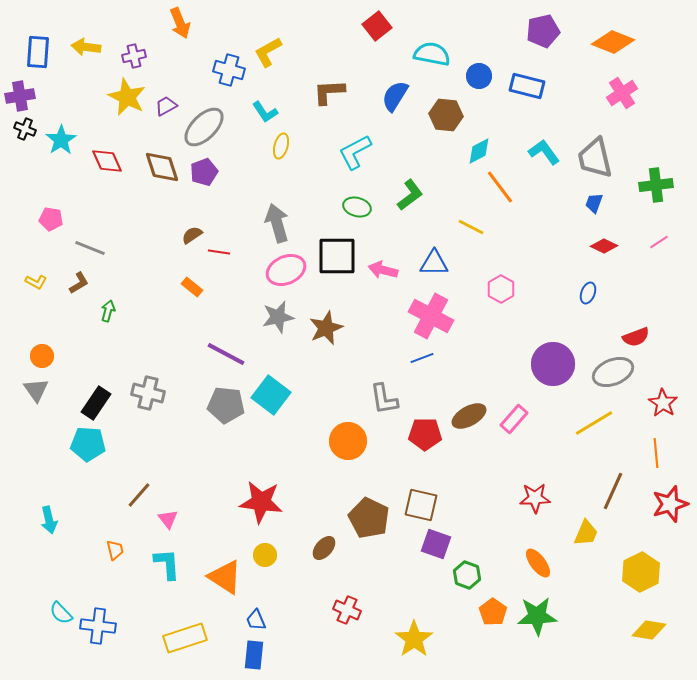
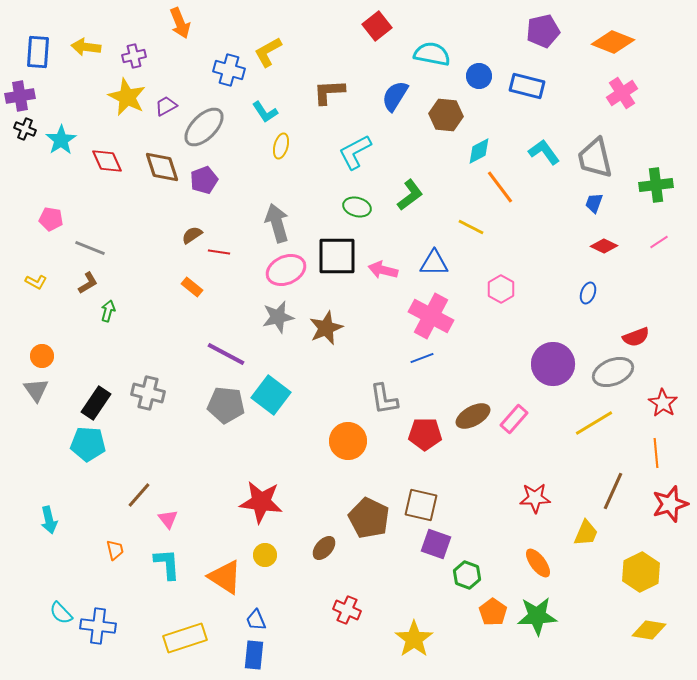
purple pentagon at (204, 172): moved 8 px down
brown L-shape at (79, 283): moved 9 px right
brown ellipse at (469, 416): moved 4 px right
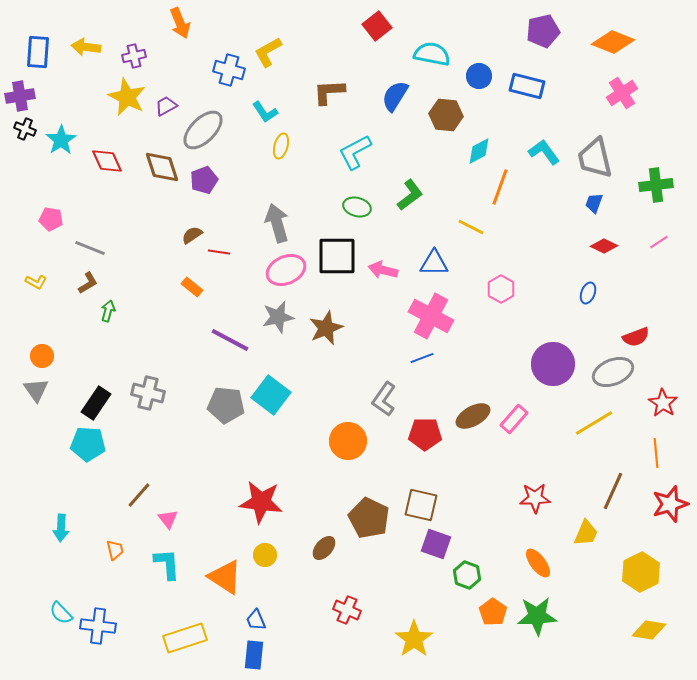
gray ellipse at (204, 127): moved 1 px left, 3 px down
orange line at (500, 187): rotated 57 degrees clockwise
purple line at (226, 354): moved 4 px right, 14 px up
gray L-shape at (384, 399): rotated 44 degrees clockwise
cyan arrow at (49, 520): moved 12 px right, 8 px down; rotated 16 degrees clockwise
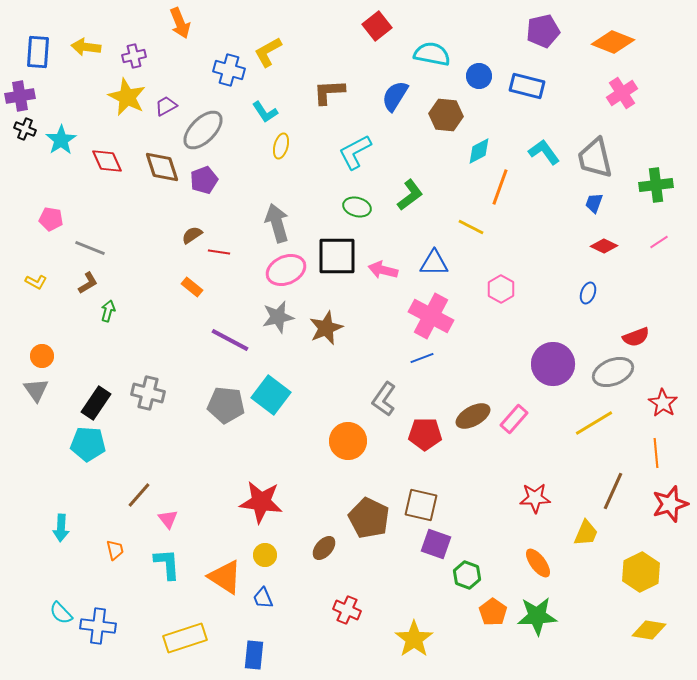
blue trapezoid at (256, 620): moved 7 px right, 22 px up
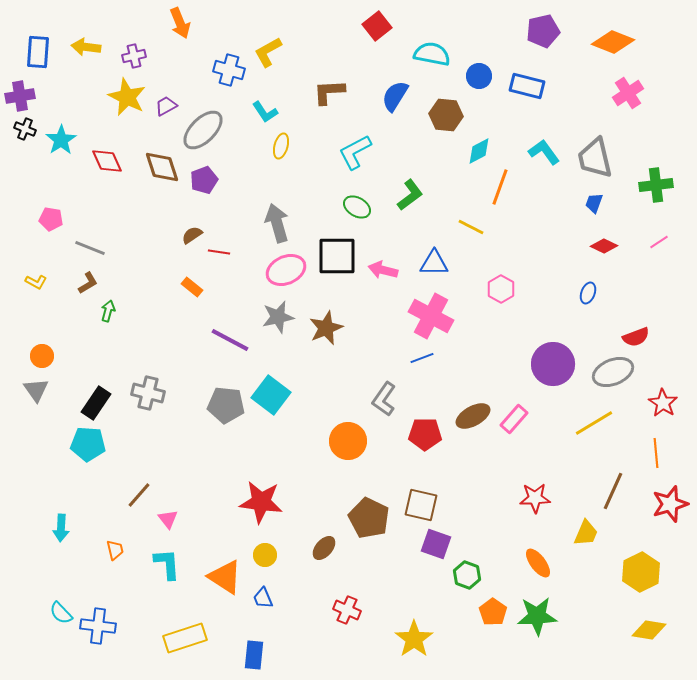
pink cross at (622, 93): moved 6 px right
green ellipse at (357, 207): rotated 16 degrees clockwise
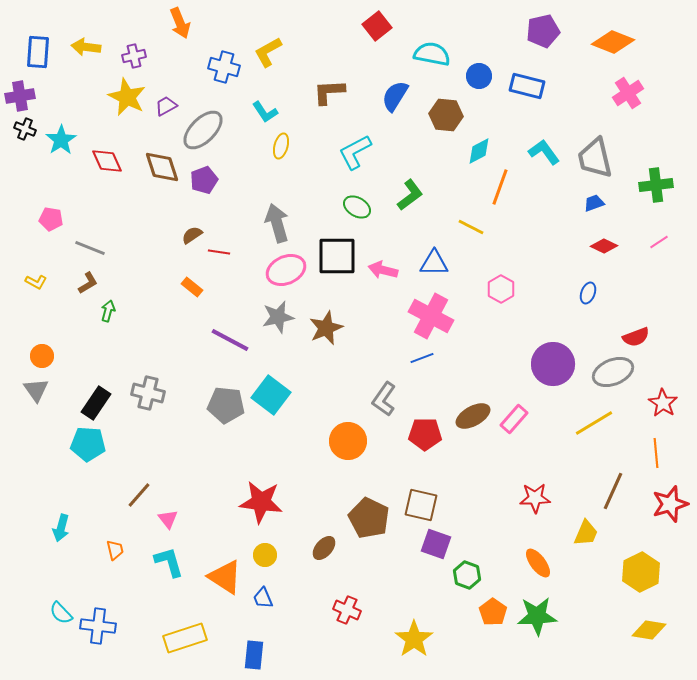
blue cross at (229, 70): moved 5 px left, 3 px up
blue trapezoid at (594, 203): rotated 50 degrees clockwise
cyan arrow at (61, 528): rotated 12 degrees clockwise
cyan L-shape at (167, 564): moved 2 px right, 2 px up; rotated 12 degrees counterclockwise
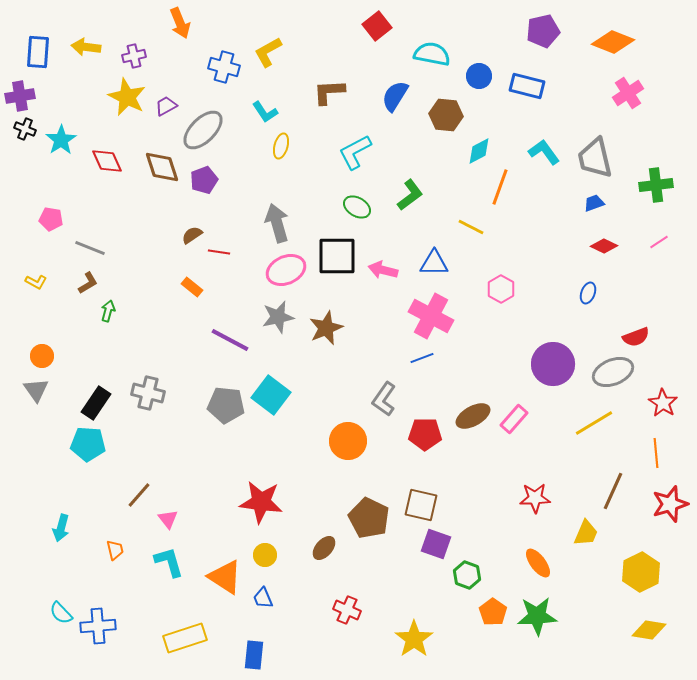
blue cross at (98, 626): rotated 12 degrees counterclockwise
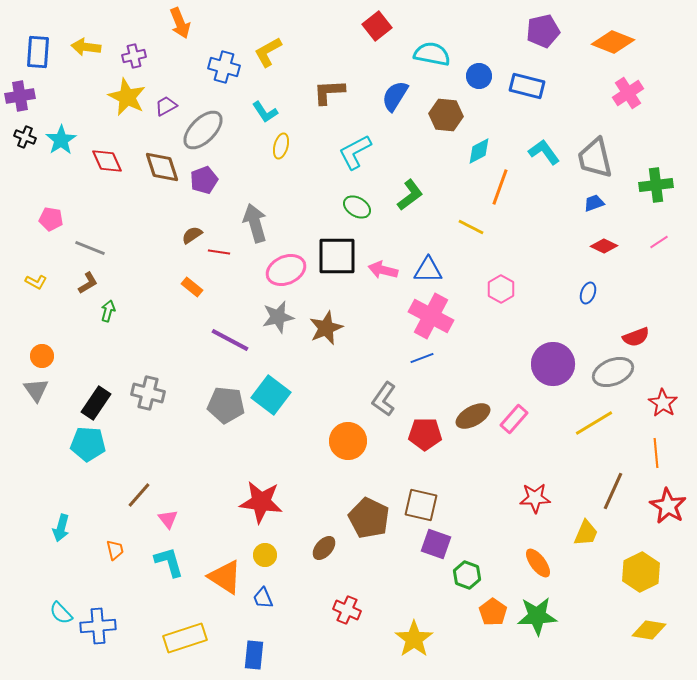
black cross at (25, 129): moved 8 px down
gray arrow at (277, 223): moved 22 px left
blue triangle at (434, 263): moved 6 px left, 7 px down
red star at (670, 504): moved 2 px left, 2 px down; rotated 24 degrees counterclockwise
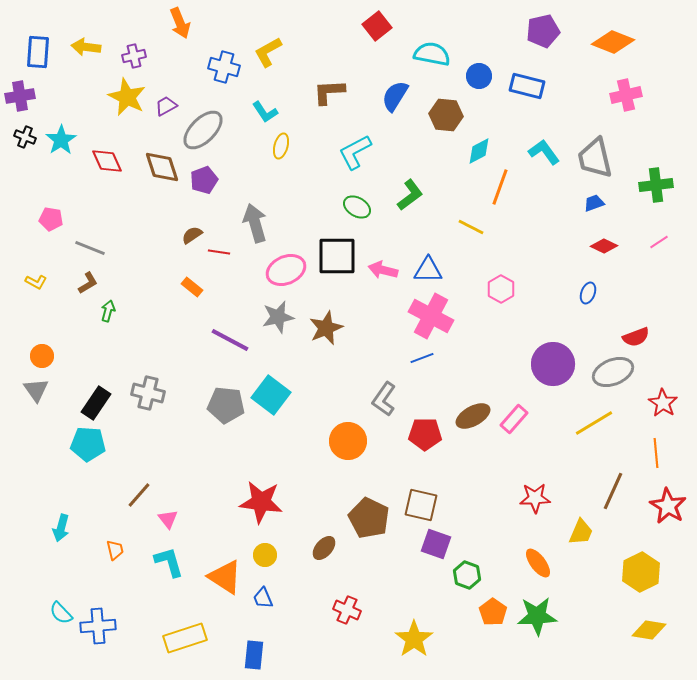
pink cross at (628, 93): moved 2 px left, 2 px down; rotated 20 degrees clockwise
yellow trapezoid at (586, 533): moved 5 px left, 1 px up
